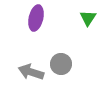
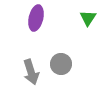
gray arrow: rotated 125 degrees counterclockwise
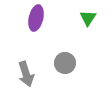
gray circle: moved 4 px right, 1 px up
gray arrow: moved 5 px left, 2 px down
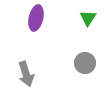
gray circle: moved 20 px right
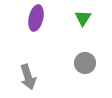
green triangle: moved 5 px left
gray arrow: moved 2 px right, 3 px down
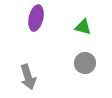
green triangle: moved 9 px down; rotated 48 degrees counterclockwise
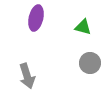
gray circle: moved 5 px right
gray arrow: moved 1 px left, 1 px up
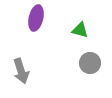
green triangle: moved 3 px left, 3 px down
gray arrow: moved 6 px left, 5 px up
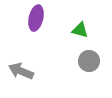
gray circle: moved 1 px left, 2 px up
gray arrow: rotated 130 degrees clockwise
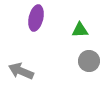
green triangle: rotated 18 degrees counterclockwise
